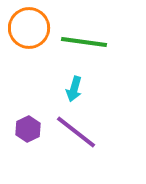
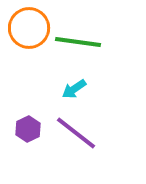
green line: moved 6 px left
cyan arrow: rotated 40 degrees clockwise
purple line: moved 1 px down
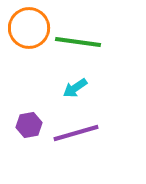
cyan arrow: moved 1 px right, 1 px up
purple hexagon: moved 1 px right, 4 px up; rotated 15 degrees clockwise
purple line: rotated 54 degrees counterclockwise
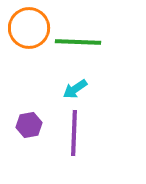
green line: rotated 6 degrees counterclockwise
cyan arrow: moved 1 px down
purple line: moved 2 px left; rotated 72 degrees counterclockwise
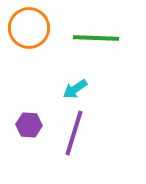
green line: moved 18 px right, 4 px up
purple hexagon: rotated 15 degrees clockwise
purple line: rotated 15 degrees clockwise
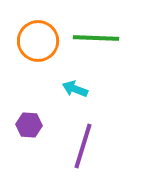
orange circle: moved 9 px right, 13 px down
cyan arrow: rotated 55 degrees clockwise
purple line: moved 9 px right, 13 px down
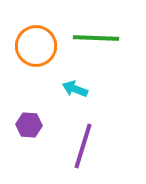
orange circle: moved 2 px left, 5 px down
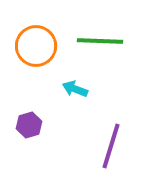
green line: moved 4 px right, 3 px down
purple hexagon: rotated 20 degrees counterclockwise
purple line: moved 28 px right
